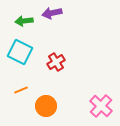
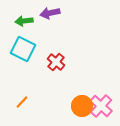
purple arrow: moved 2 px left
cyan square: moved 3 px right, 3 px up
red cross: rotated 18 degrees counterclockwise
orange line: moved 1 px right, 12 px down; rotated 24 degrees counterclockwise
orange circle: moved 36 px right
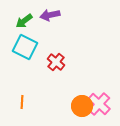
purple arrow: moved 2 px down
green arrow: rotated 30 degrees counterclockwise
cyan square: moved 2 px right, 2 px up
orange line: rotated 40 degrees counterclockwise
pink cross: moved 2 px left, 2 px up
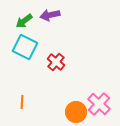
orange circle: moved 6 px left, 6 px down
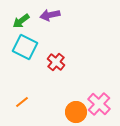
green arrow: moved 3 px left
orange line: rotated 48 degrees clockwise
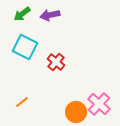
green arrow: moved 1 px right, 7 px up
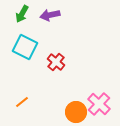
green arrow: rotated 24 degrees counterclockwise
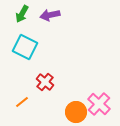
red cross: moved 11 px left, 20 px down
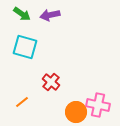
green arrow: rotated 84 degrees counterclockwise
cyan square: rotated 10 degrees counterclockwise
red cross: moved 6 px right
pink cross: moved 1 px left, 1 px down; rotated 30 degrees counterclockwise
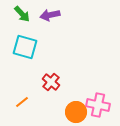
green arrow: rotated 12 degrees clockwise
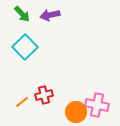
cyan square: rotated 30 degrees clockwise
red cross: moved 7 px left, 13 px down; rotated 36 degrees clockwise
pink cross: moved 1 px left
